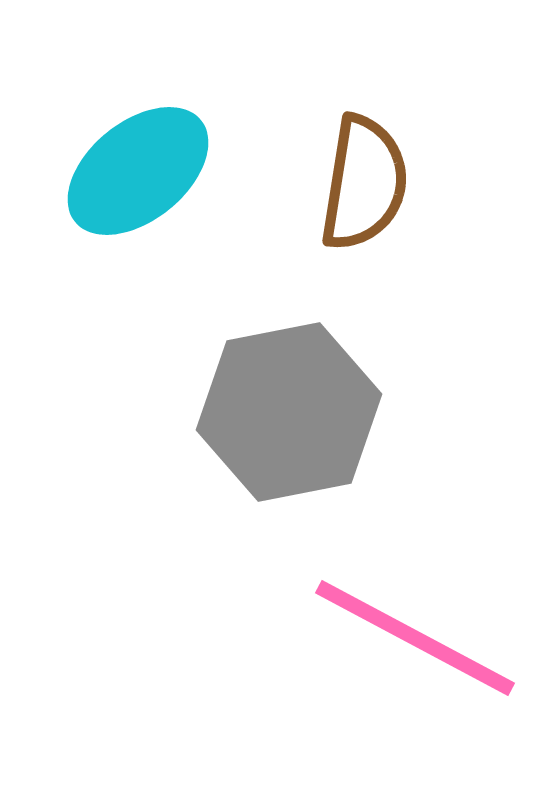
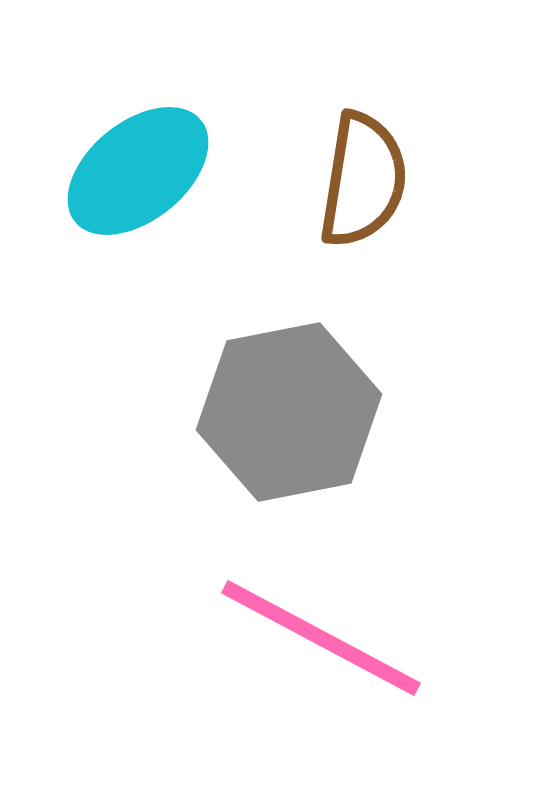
brown semicircle: moved 1 px left, 3 px up
pink line: moved 94 px left
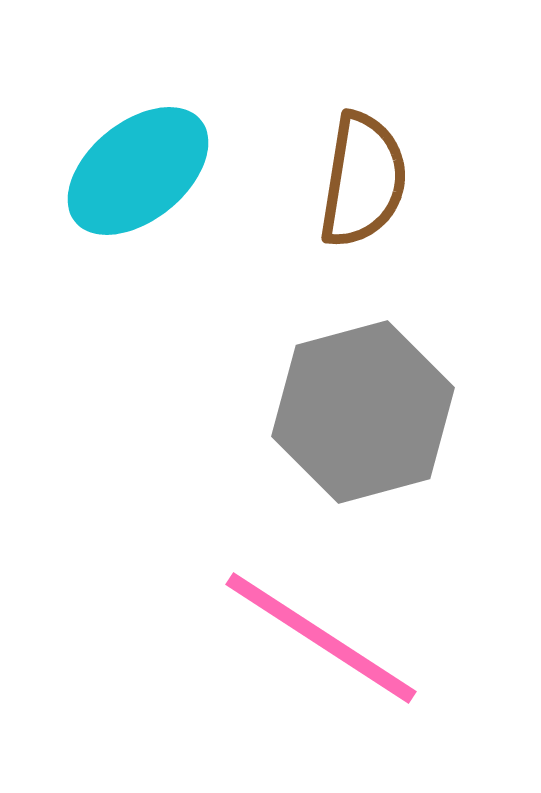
gray hexagon: moved 74 px right; rotated 4 degrees counterclockwise
pink line: rotated 5 degrees clockwise
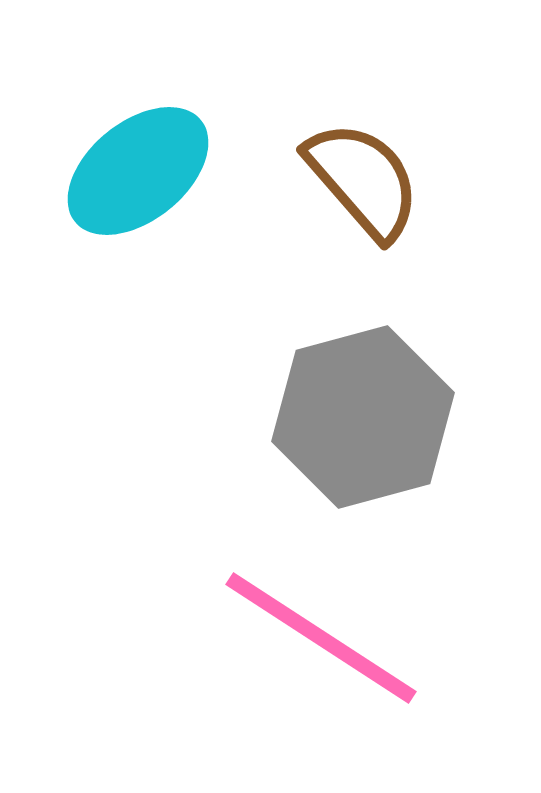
brown semicircle: rotated 50 degrees counterclockwise
gray hexagon: moved 5 px down
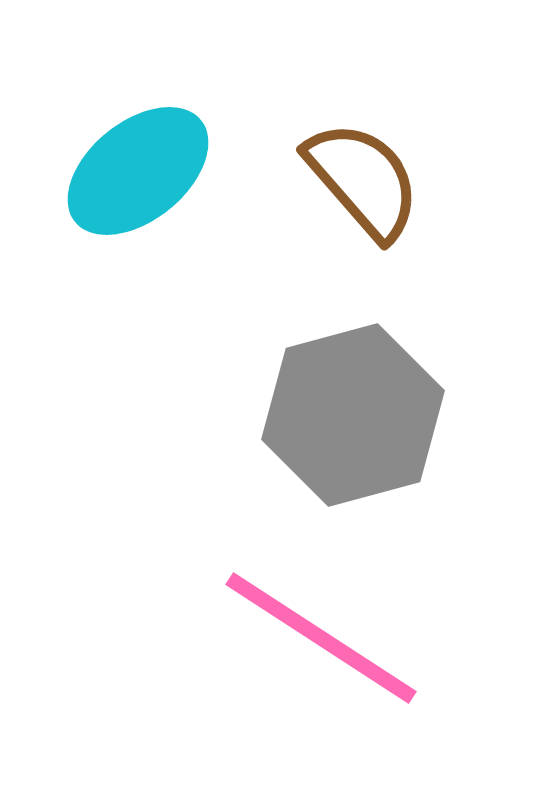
gray hexagon: moved 10 px left, 2 px up
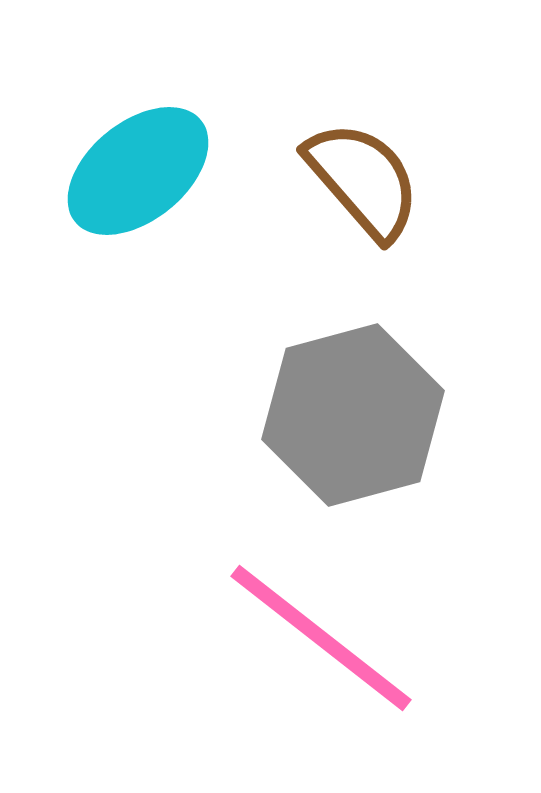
pink line: rotated 5 degrees clockwise
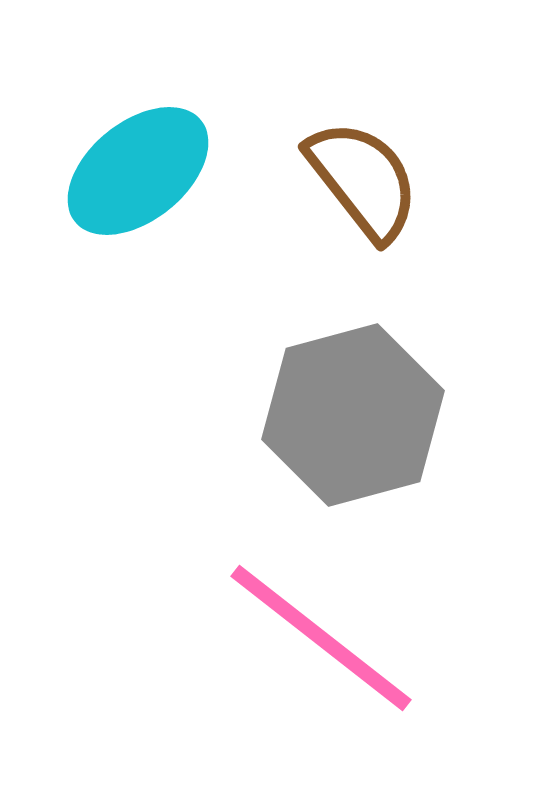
brown semicircle: rotated 3 degrees clockwise
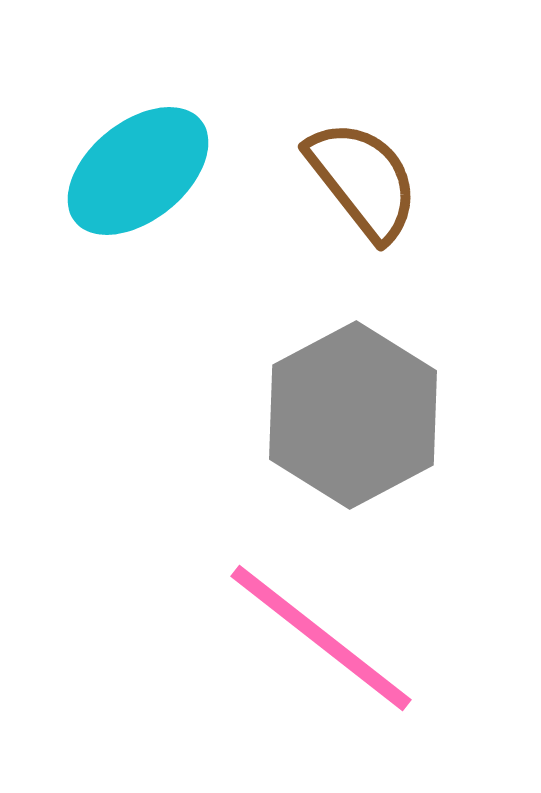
gray hexagon: rotated 13 degrees counterclockwise
